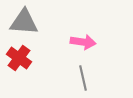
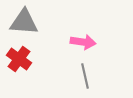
red cross: moved 1 px down
gray line: moved 2 px right, 2 px up
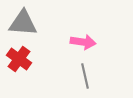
gray triangle: moved 1 px left, 1 px down
